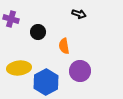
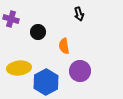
black arrow: rotated 56 degrees clockwise
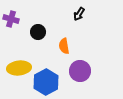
black arrow: rotated 48 degrees clockwise
